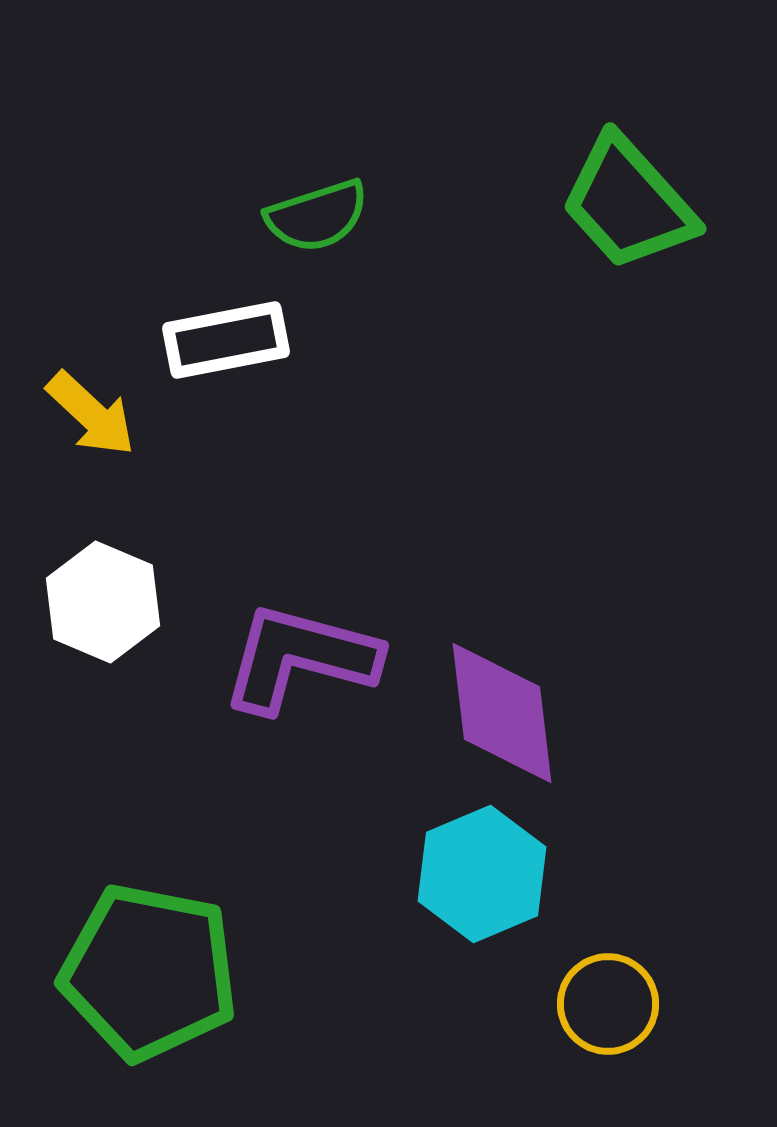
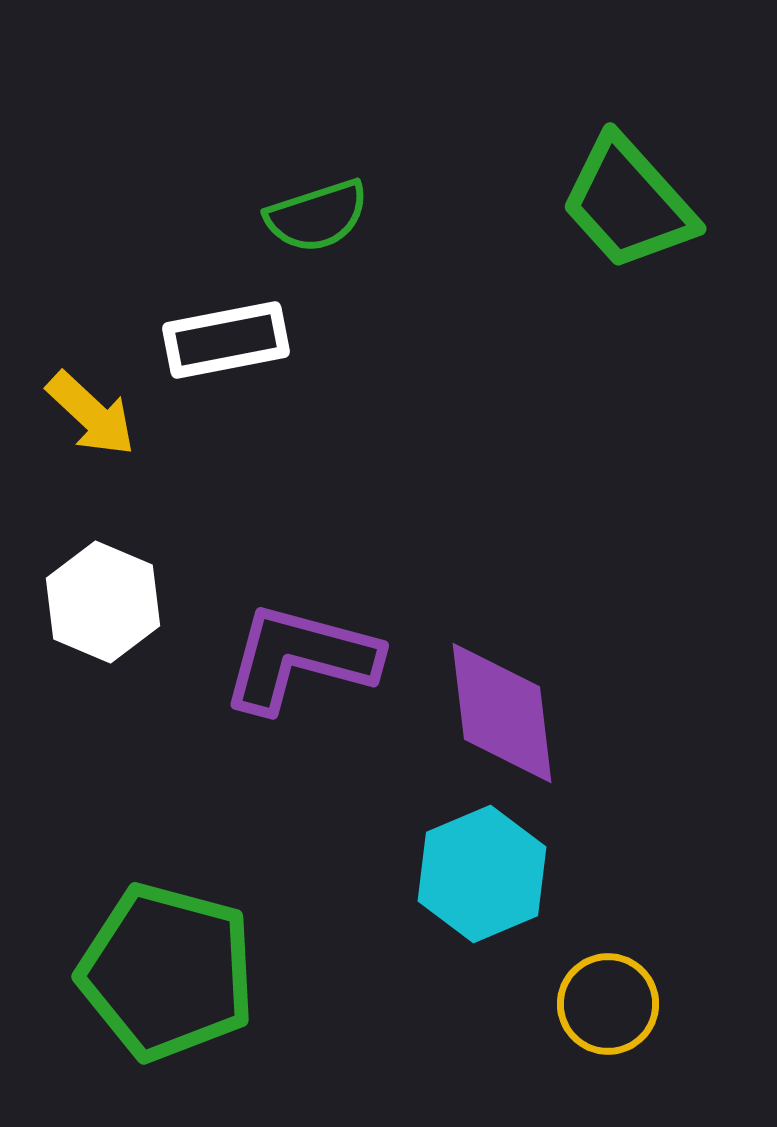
green pentagon: moved 18 px right; rotated 4 degrees clockwise
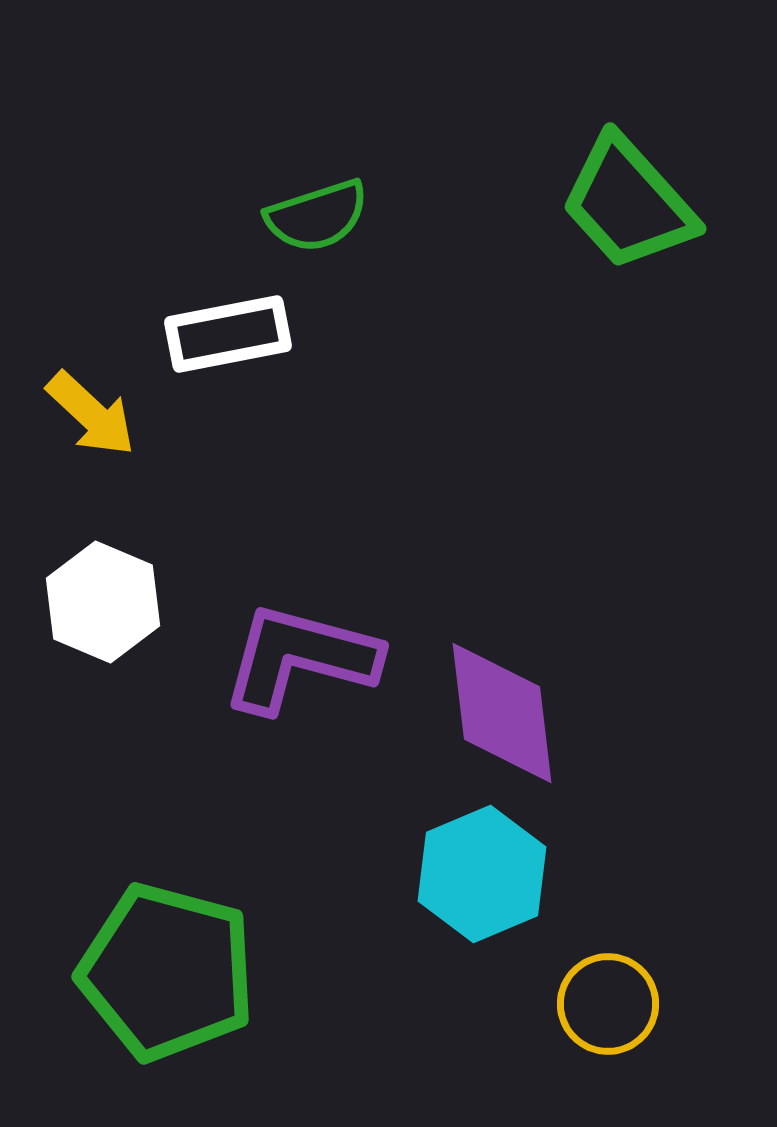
white rectangle: moved 2 px right, 6 px up
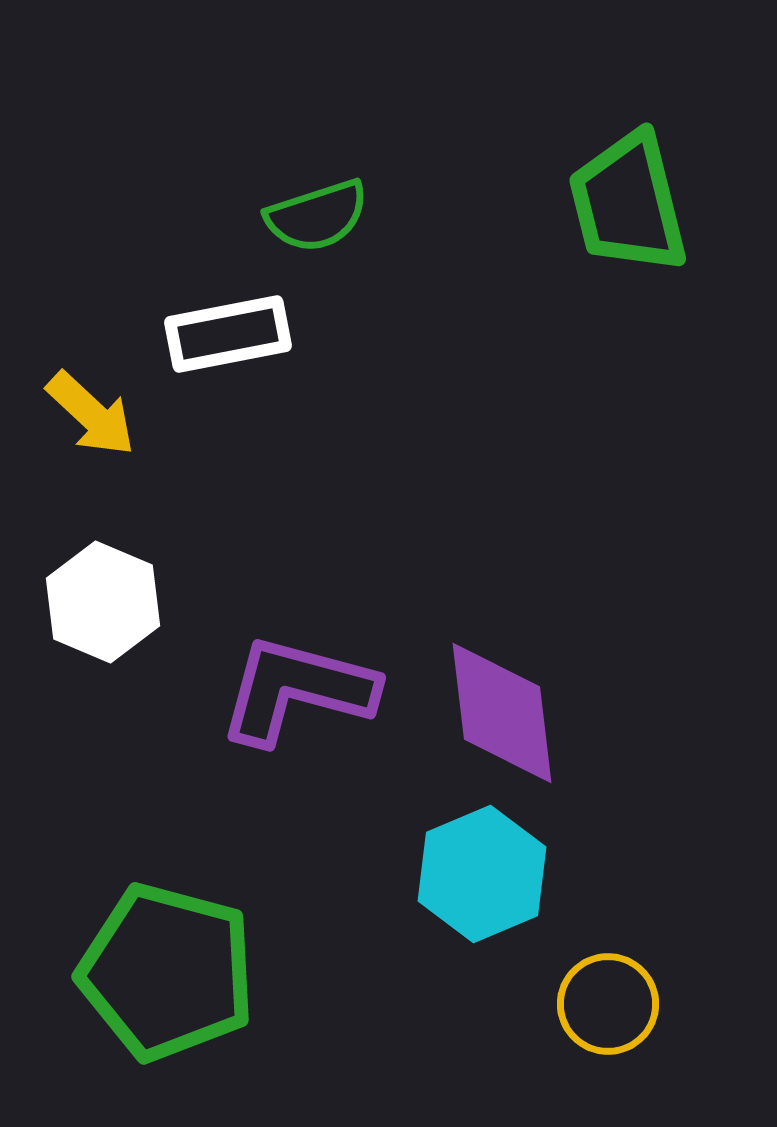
green trapezoid: rotated 28 degrees clockwise
purple L-shape: moved 3 px left, 32 px down
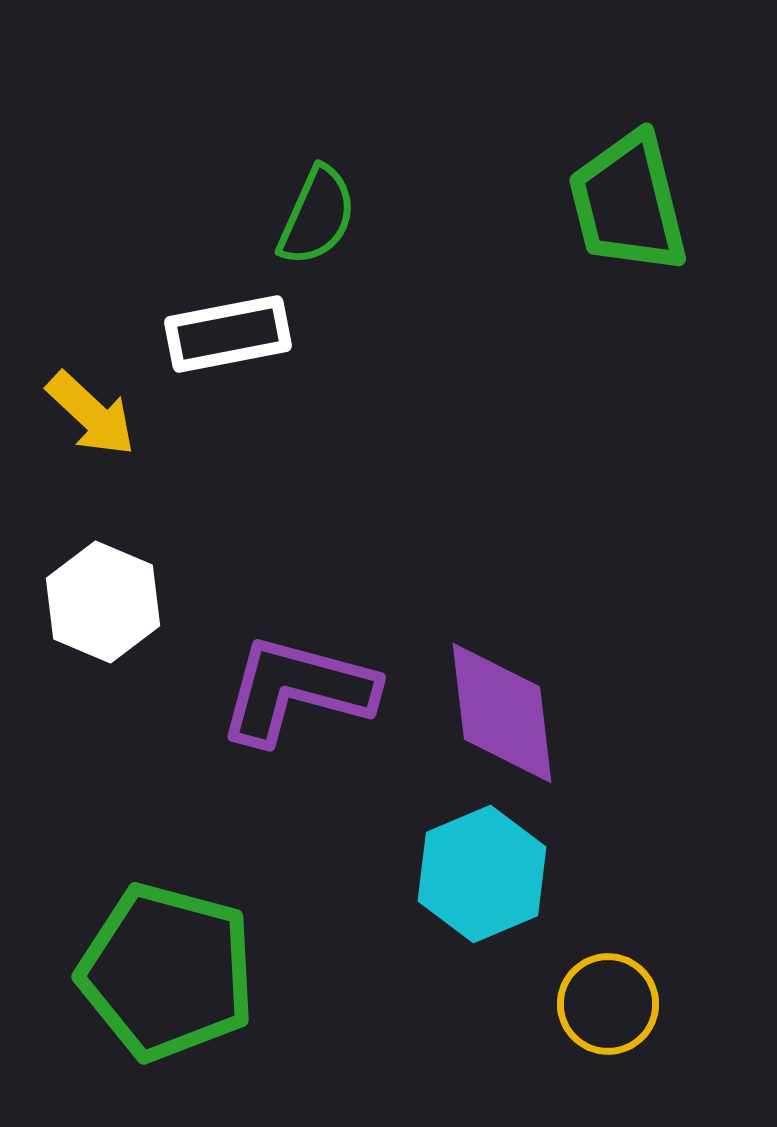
green semicircle: rotated 48 degrees counterclockwise
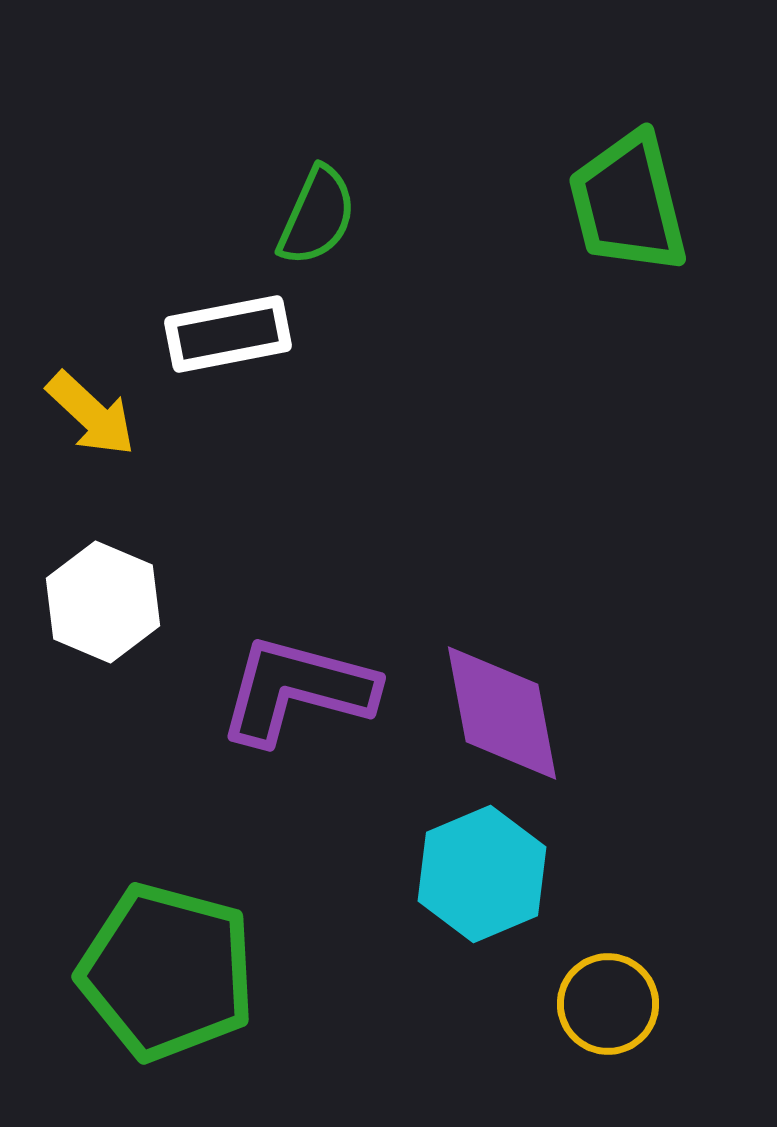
purple diamond: rotated 4 degrees counterclockwise
